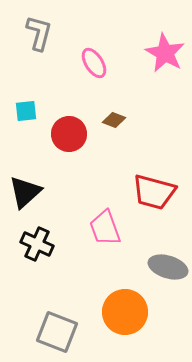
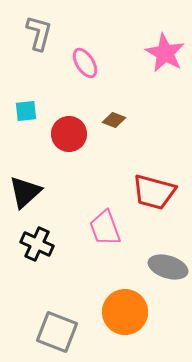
pink ellipse: moved 9 px left
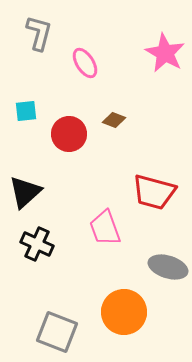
orange circle: moved 1 px left
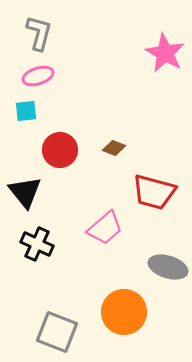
pink ellipse: moved 47 px left, 13 px down; rotated 76 degrees counterclockwise
brown diamond: moved 28 px down
red circle: moved 9 px left, 16 px down
black triangle: rotated 27 degrees counterclockwise
pink trapezoid: rotated 111 degrees counterclockwise
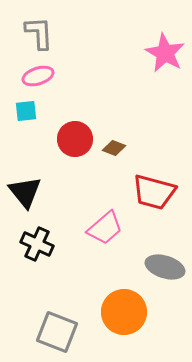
gray L-shape: rotated 18 degrees counterclockwise
red circle: moved 15 px right, 11 px up
gray ellipse: moved 3 px left
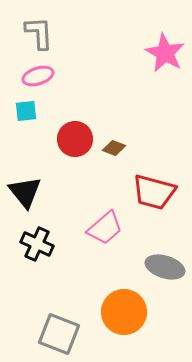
gray square: moved 2 px right, 2 px down
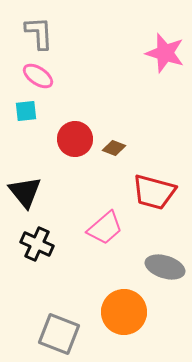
pink star: rotated 12 degrees counterclockwise
pink ellipse: rotated 52 degrees clockwise
